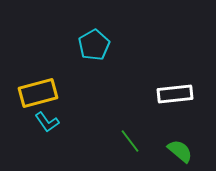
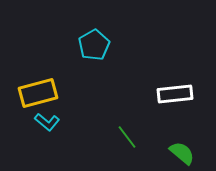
cyan L-shape: rotated 15 degrees counterclockwise
green line: moved 3 px left, 4 px up
green semicircle: moved 2 px right, 2 px down
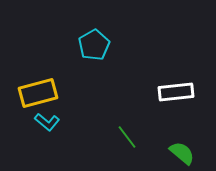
white rectangle: moved 1 px right, 2 px up
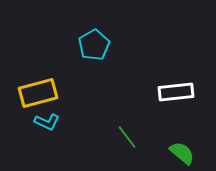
cyan L-shape: rotated 15 degrees counterclockwise
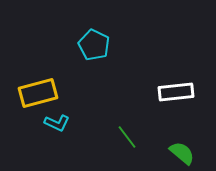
cyan pentagon: rotated 16 degrees counterclockwise
cyan L-shape: moved 10 px right, 1 px down
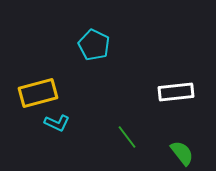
green semicircle: rotated 12 degrees clockwise
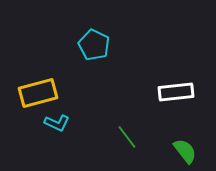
green semicircle: moved 3 px right, 2 px up
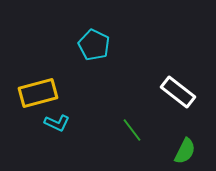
white rectangle: moved 2 px right; rotated 44 degrees clockwise
green line: moved 5 px right, 7 px up
green semicircle: rotated 64 degrees clockwise
